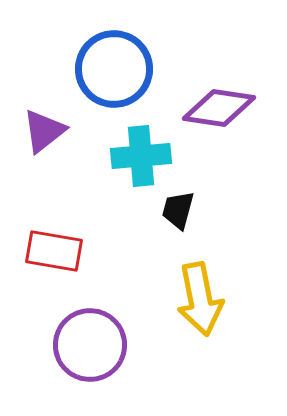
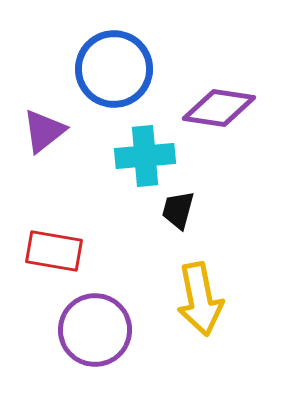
cyan cross: moved 4 px right
purple circle: moved 5 px right, 15 px up
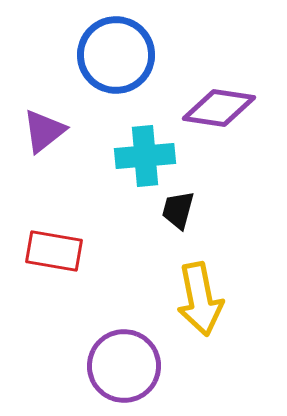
blue circle: moved 2 px right, 14 px up
purple circle: moved 29 px right, 36 px down
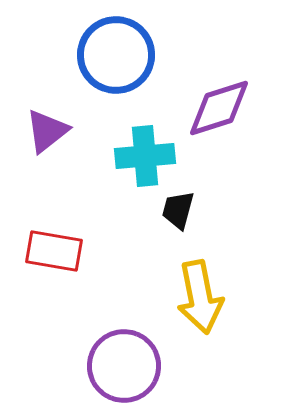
purple diamond: rotated 26 degrees counterclockwise
purple triangle: moved 3 px right
yellow arrow: moved 2 px up
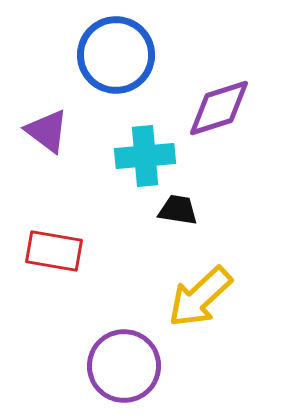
purple triangle: rotated 45 degrees counterclockwise
black trapezoid: rotated 84 degrees clockwise
yellow arrow: rotated 58 degrees clockwise
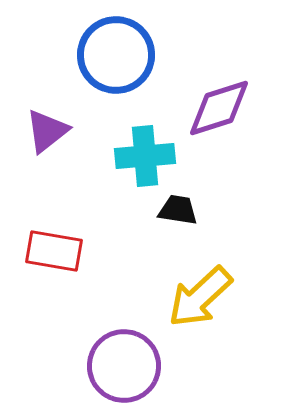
purple triangle: rotated 45 degrees clockwise
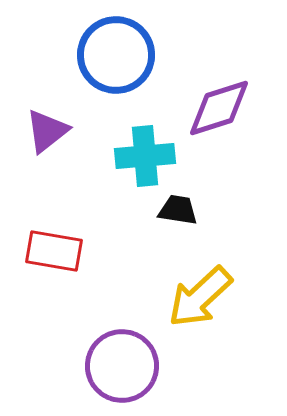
purple circle: moved 2 px left
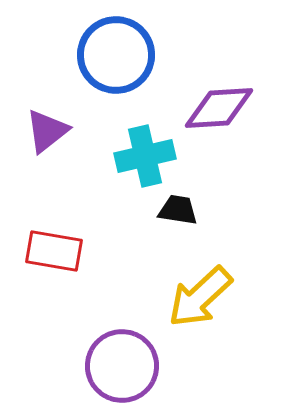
purple diamond: rotated 14 degrees clockwise
cyan cross: rotated 8 degrees counterclockwise
